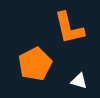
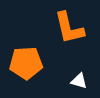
orange pentagon: moved 9 px left, 1 px up; rotated 24 degrees clockwise
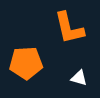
white triangle: moved 3 px up
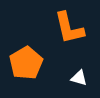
orange pentagon: rotated 28 degrees counterclockwise
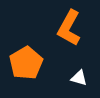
orange L-shape: rotated 42 degrees clockwise
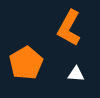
white triangle: moved 3 px left, 4 px up; rotated 12 degrees counterclockwise
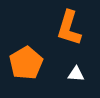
orange L-shape: rotated 12 degrees counterclockwise
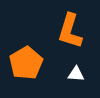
orange L-shape: moved 1 px right, 3 px down
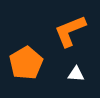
orange L-shape: rotated 51 degrees clockwise
